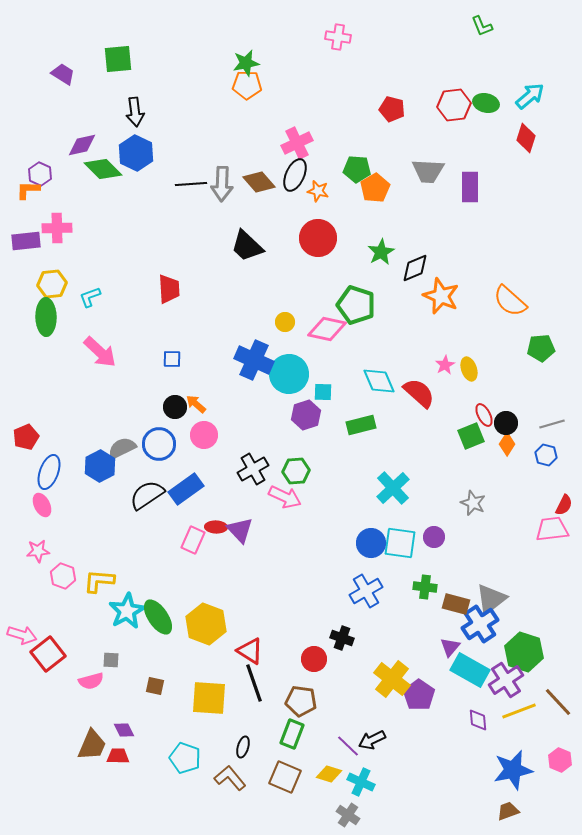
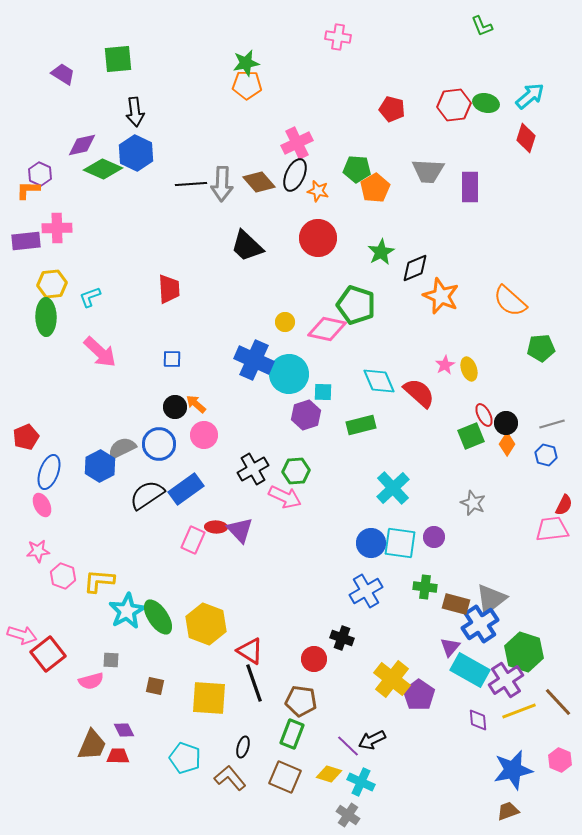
green diamond at (103, 169): rotated 21 degrees counterclockwise
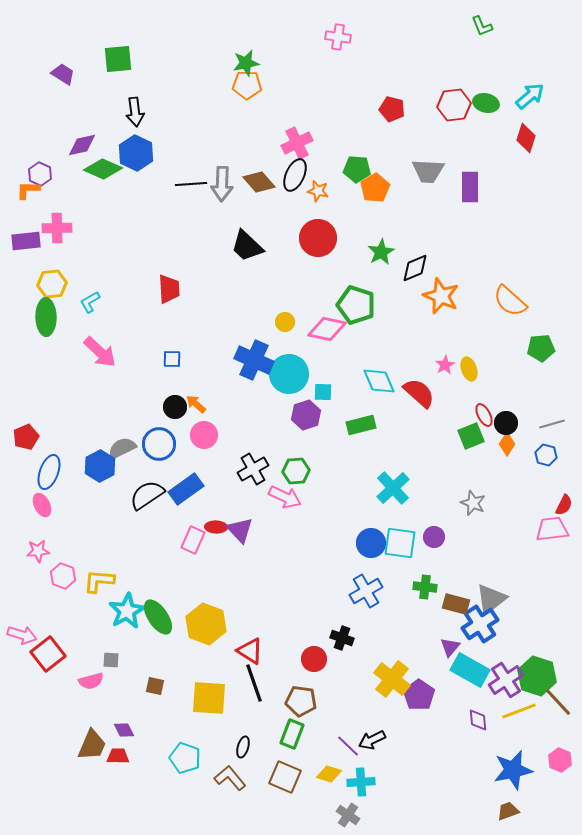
cyan L-shape at (90, 297): moved 5 px down; rotated 10 degrees counterclockwise
green hexagon at (524, 652): moved 13 px right, 24 px down
cyan cross at (361, 782): rotated 28 degrees counterclockwise
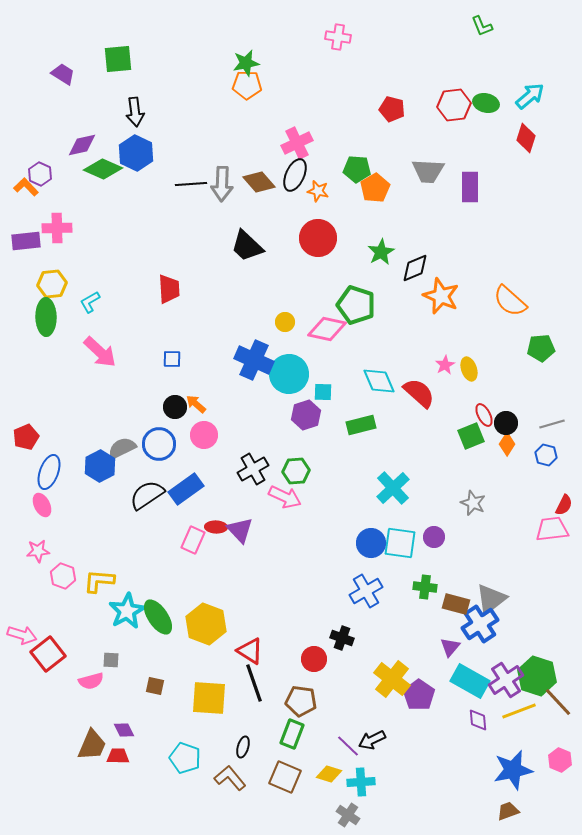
orange L-shape at (28, 190): moved 2 px left, 3 px up; rotated 45 degrees clockwise
cyan rectangle at (470, 670): moved 11 px down
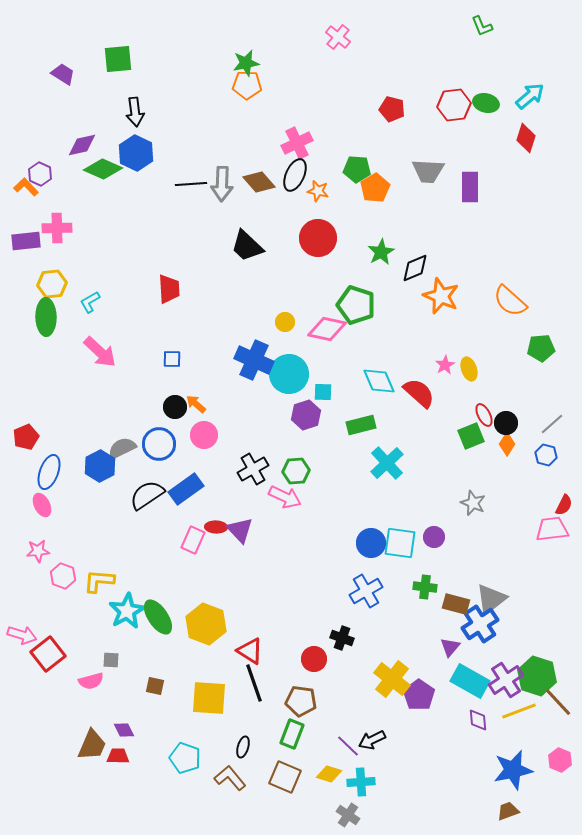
pink cross at (338, 37): rotated 30 degrees clockwise
gray line at (552, 424): rotated 25 degrees counterclockwise
cyan cross at (393, 488): moved 6 px left, 25 px up
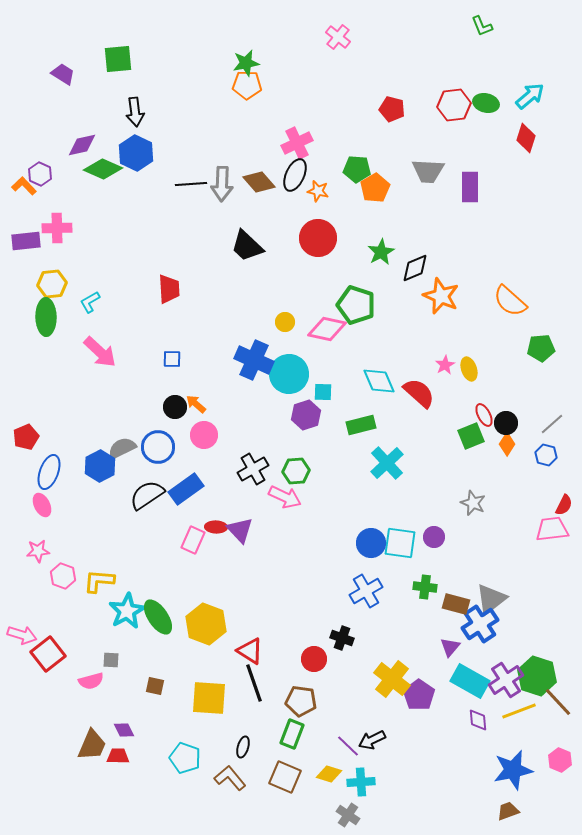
orange L-shape at (26, 187): moved 2 px left, 1 px up
blue circle at (159, 444): moved 1 px left, 3 px down
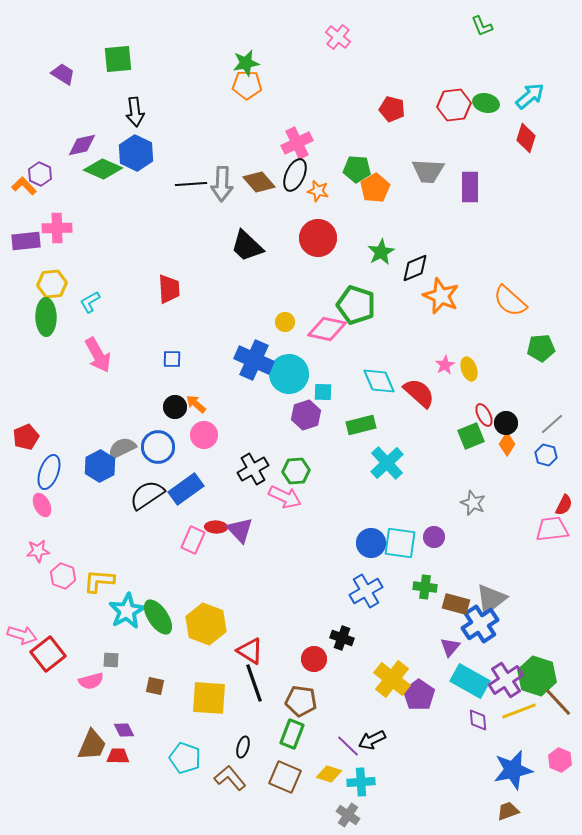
pink arrow at (100, 352): moved 2 px left, 3 px down; rotated 18 degrees clockwise
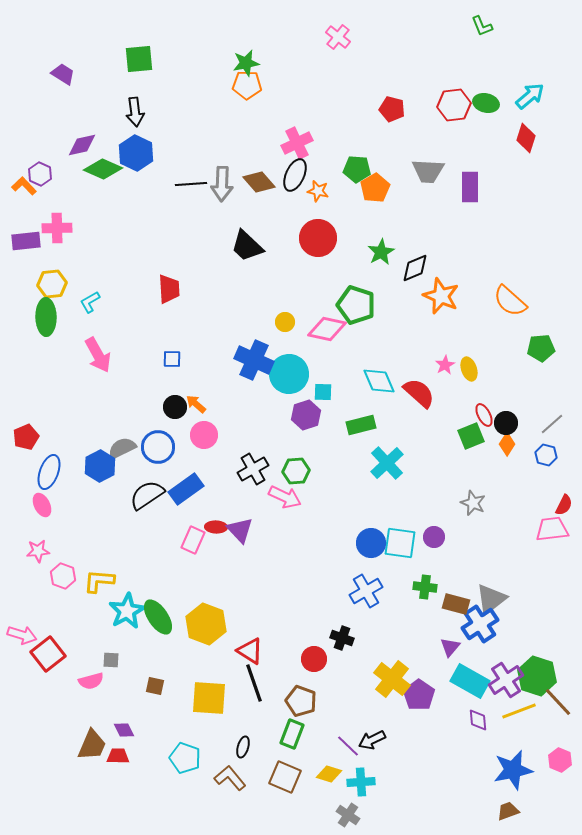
green square at (118, 59): moved 21 px right
brown pentagon at (301, 701): rotated 12 degrees clockwise
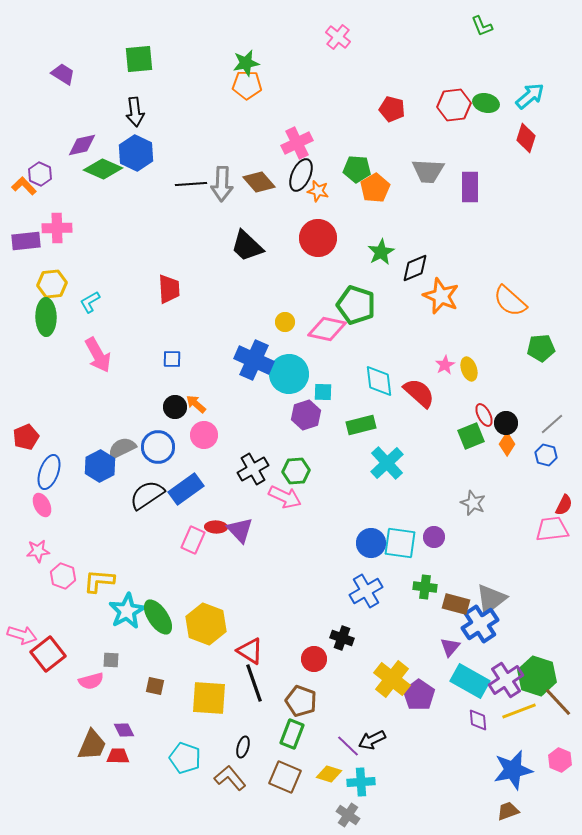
black ellipse at (295, 175): moved 6 px right
cyan diamond at (379, 381): rotated 16 degrees clockwise
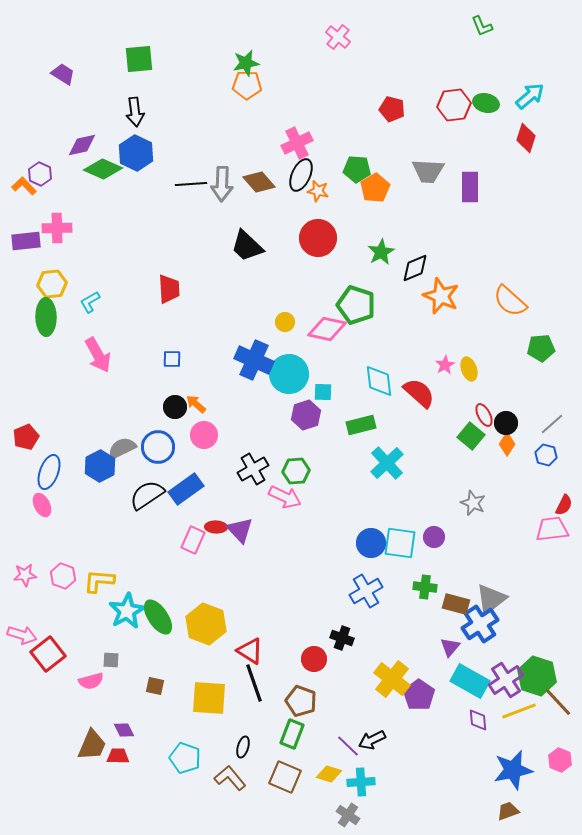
green square at (471, 436): rotated 28 degrees counterclockwise
pink star at (38, 551): moved 13 px left, 24 px down
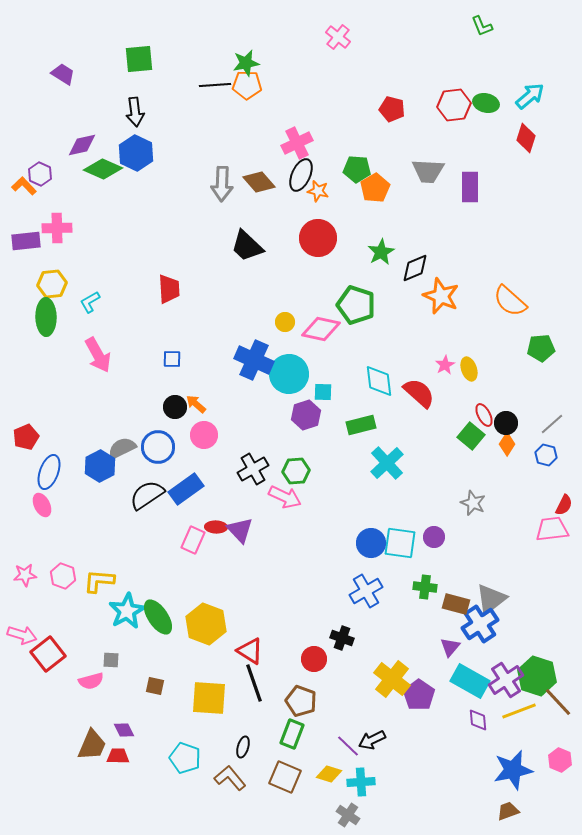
black line at (191, 184): moved 24 px right, 99 px up
pink diamond at (327, 329): moved 6 px left
